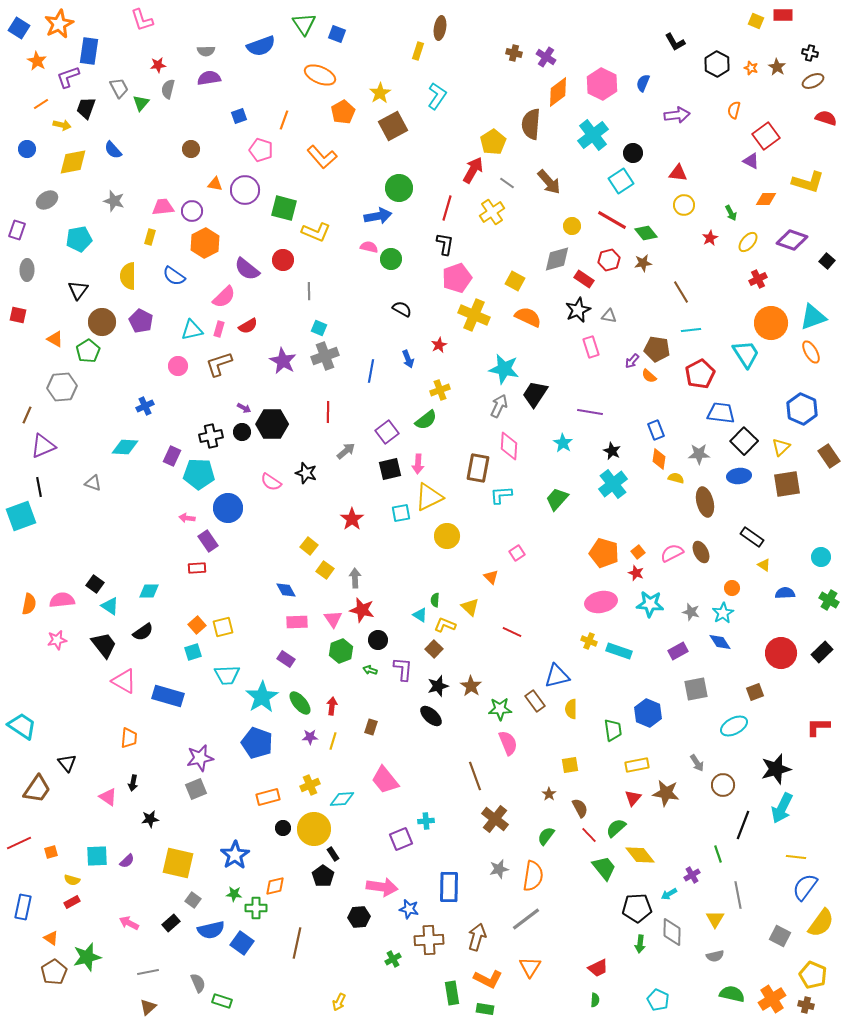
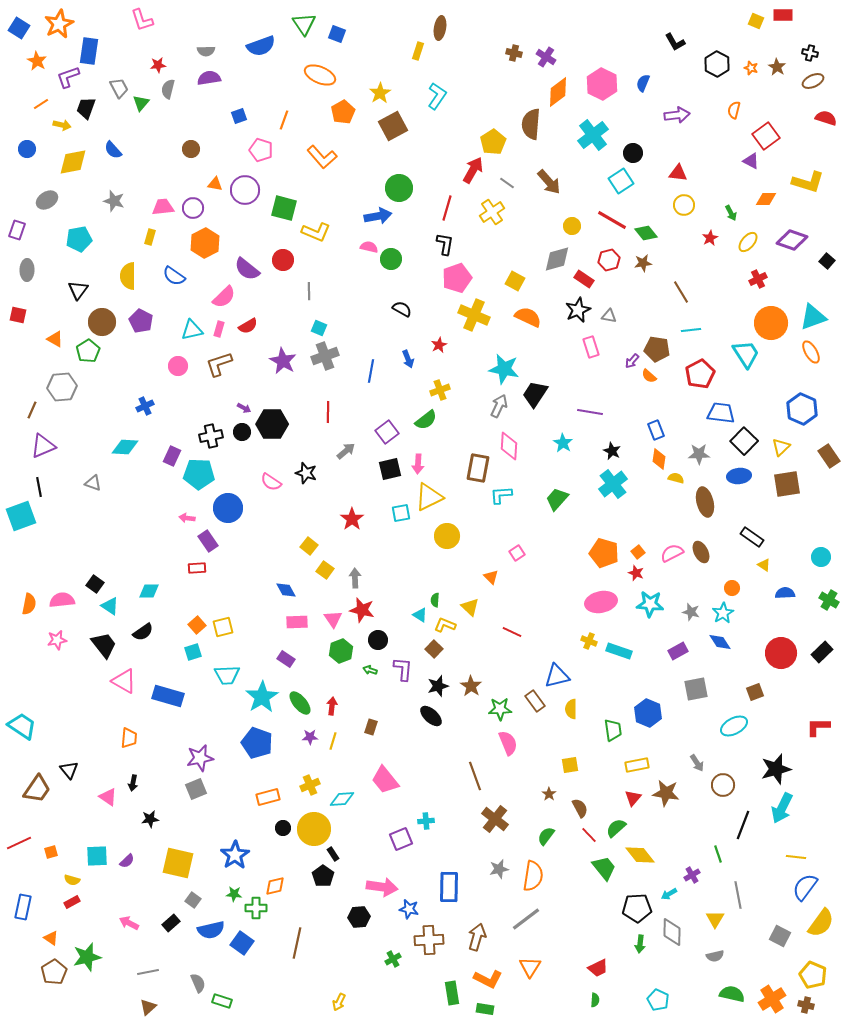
purple circle at (192, 211): moved 1 px right, 3 px up
brown line at (27, 415): moved 5 px right, 5 px up
black triangle at (67, 763): moved 2 px right, 7 px down
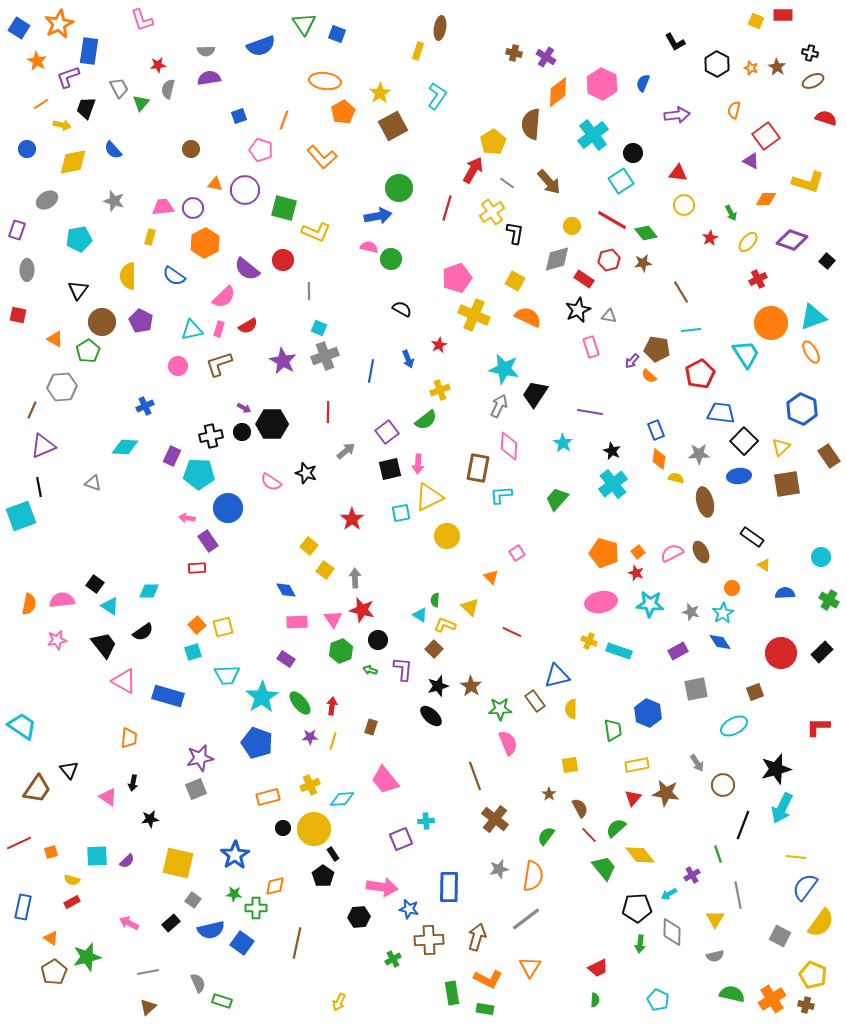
orange ellipse at (320, 75): moved 5 px right, 6 px down; rotated 16 degrees counterclockwise
black L-shape at (445, 244): moved 70 px right, 11 px up
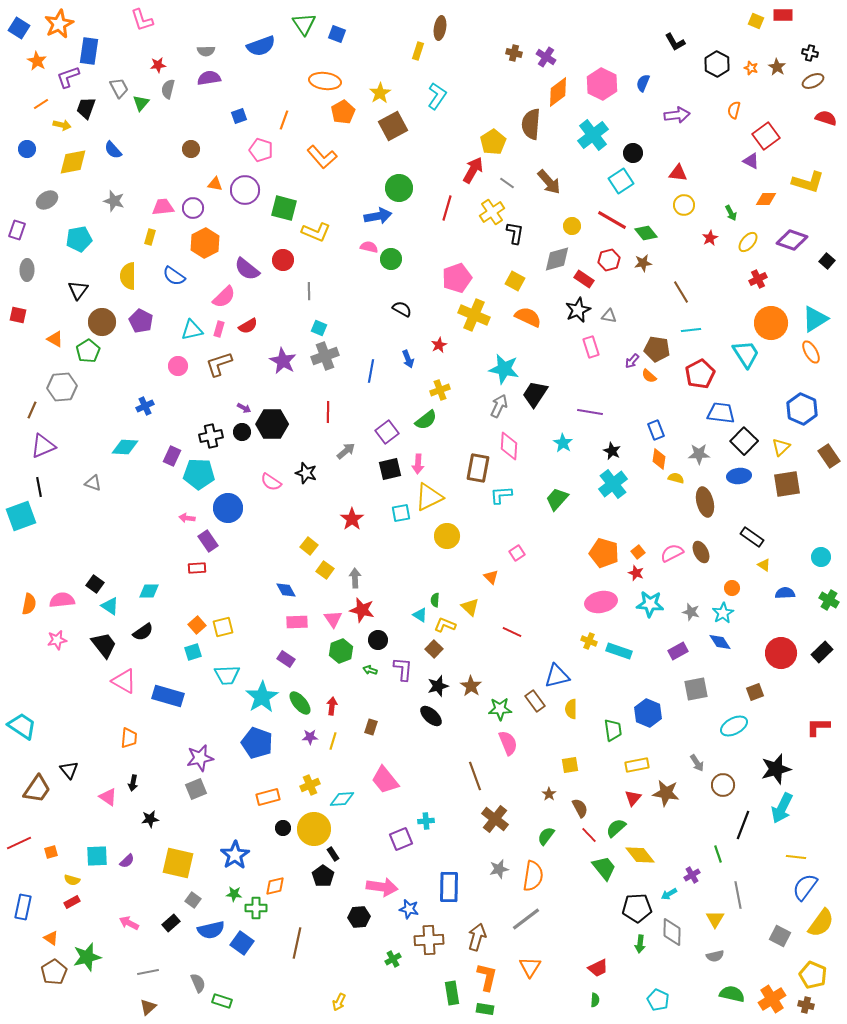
cyan triangle at (813, 317): moved 2 px right, 2 px down; rotated 12 degrees counterclockwise
orange L-shape at (488, 979): moved 1 px left, 2 px up; rotated 104 degrees counterclockwise
